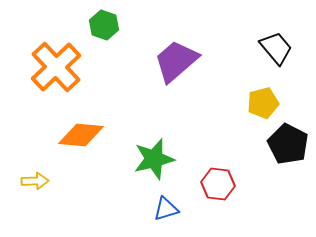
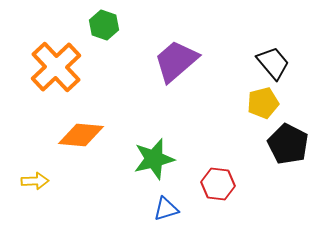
black trapezoid: moved 3 px left, 15 px down
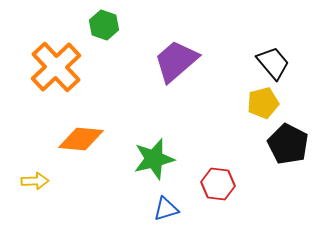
orange diamond: moved 4 px down
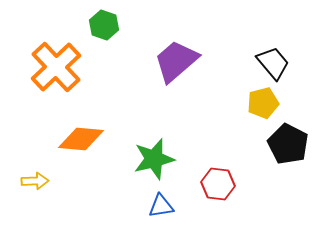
blue triangle: moved 5 px left, 3 px up; rotated 8 degrees clockwise
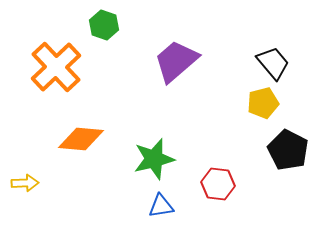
black pentagon: moved 6 px down
yellow arrow: moved 10 px left, 2 px down
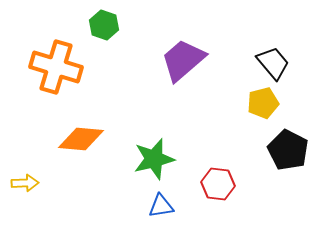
purple trapezoid: moved 7 px right, 1 px up
orange cross: rotated 30 degrees counterclockwise
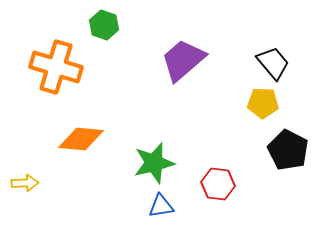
yellow pentagon: rotated 16 degrees clockwise
green star: moved 4 px down
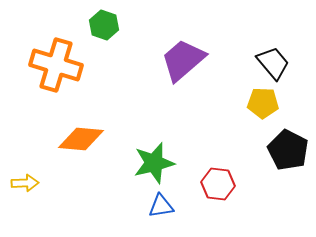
orange cross: moved 2 px up
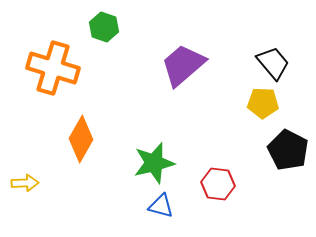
green hexagon: moved 2 px down
purple trapezoid: moved 5 px down
orange cross: moved 3 px left, 3 px down
orange diamond: rotated 66 degrees counterclockwise
blue triangle: rotated 24 degrees clockwise
